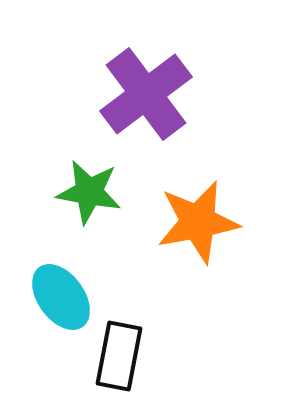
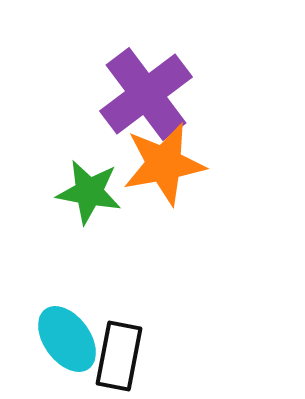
orange star: moved 34 px left, 58 px up
cyan ellipse: moved 6 px right, 42 px down
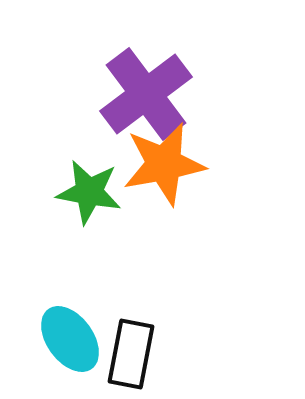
cyan ellipse: moved 3 px right
black rectangle: moved 12 px right, 2 px up
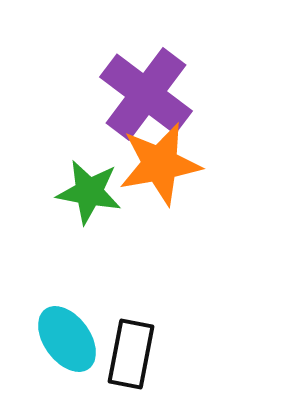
purple cross: rotated 16 degrees counterclockwise
orange star: moved 4 px left
cyan ellipse: moved 3 px left
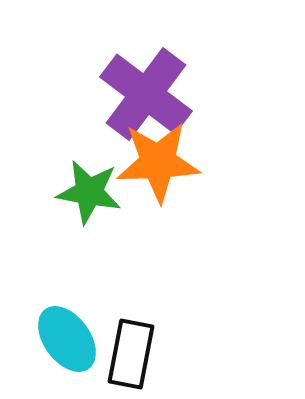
orange star: moved 2 px left, 2 px up; rotated 8 degrees clockwise
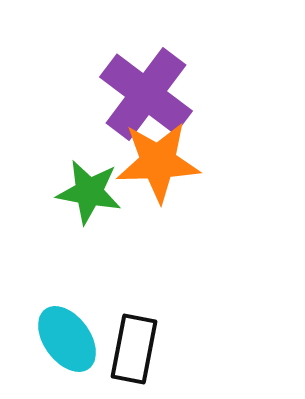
black rectangle: moved 3 px right, 5 px up
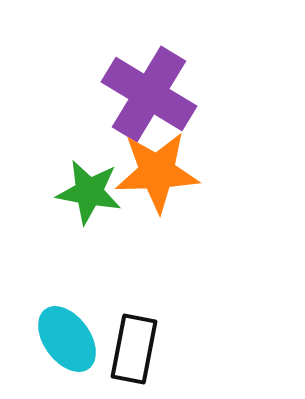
purple cross: moved 3 px right; rotated 6 degrees counterclockwise
orange star: moved 1 px left, 10 px down
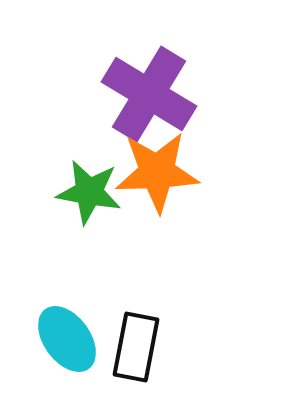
black rectangle: moved 2 px right, 2 px up
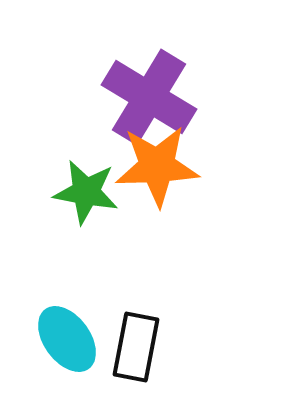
purple cross: moved 3 px down
orange star: moved 6 px up
green star: moved 3 px left
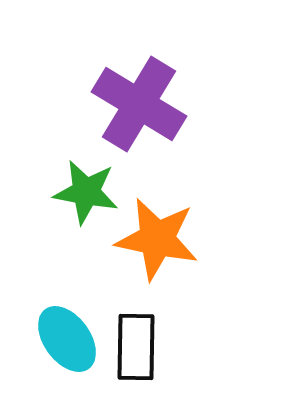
purple cross: moved 10 px left, 7 px down
orange star: moved 73 px down; rotated 14 degrees clockwise
black rectangle: rotated 10 degrees counterclockwise
